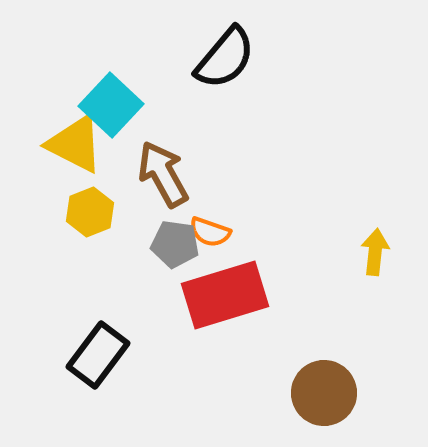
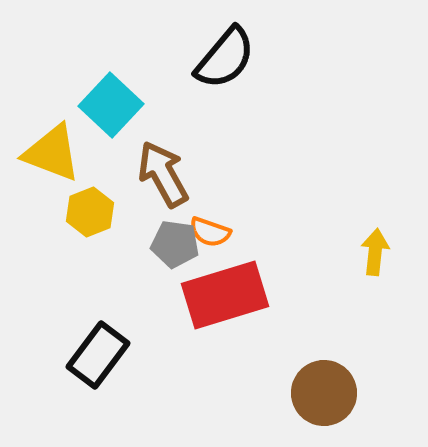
yellow triangle: moved 23 px left, 9 px down; rotated 6 degrees counterclockwise
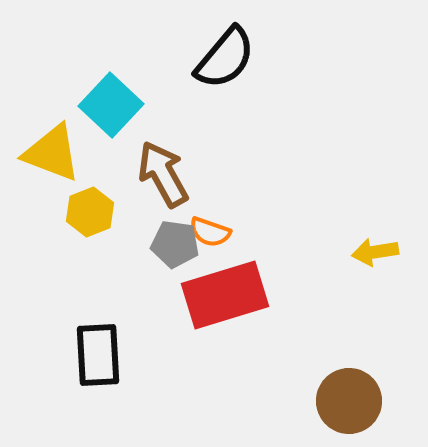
yellow arrow: rotated 105 degrees counterclockwise
black rectangle: rotated 40 degrees counterclockwise
brown circle: moved 25 px right, 8 px down
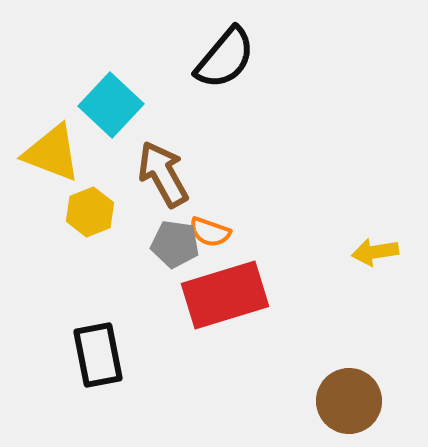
black rectangle: rotated 8 degrees counterclockwise
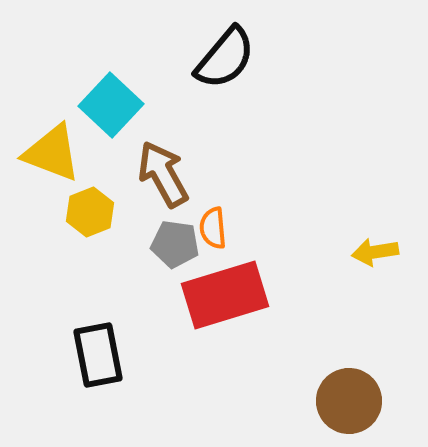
orange semicircle: moved 3 px right, 4 px up; rotated 66 degrees clockwise
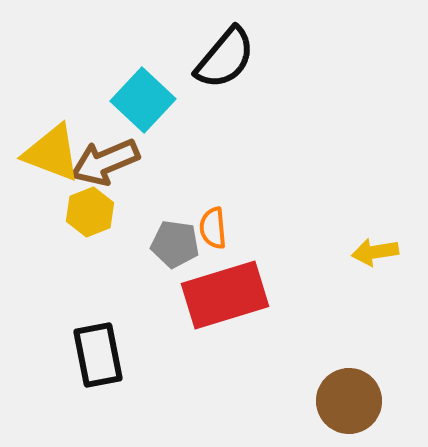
cyan square: moved 32 px right, 5 px up
brown arrow: moved 58 px left, 12 px up; rotated 84 degrees counterclockwise
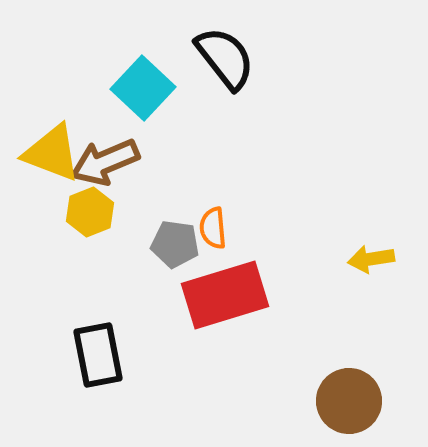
black semicircle: rotated 78 degrees counterclockwise
cyan square: moved 12 px up
yellow arrow: moved 4 px left, 7 px down
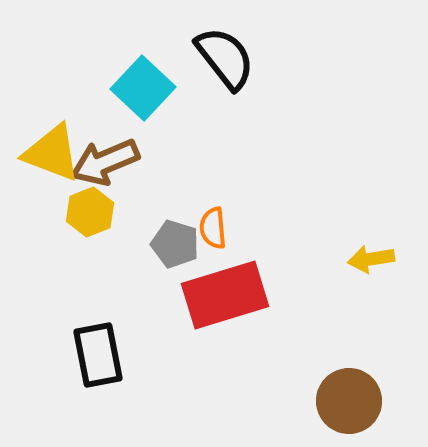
gray pentagon: rotated 9 degrees clockwise
